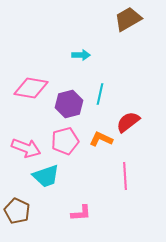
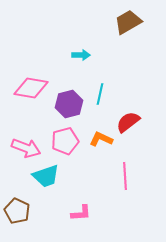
brown trapezoid: moved 3 px down
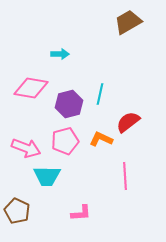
cyan arrow: moved 21 px left, 1 px up
cyan trapezoid: moved 1 px right; rotated 20 degrees clockwise
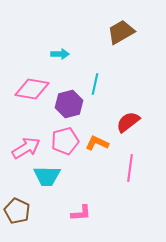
brown trapezoid: moved 7 px left, 10 px down
pink diamond: moved 1 px right, 1 px down
cyan line: moved 5 px left, 10 px up
orange L-shape: moved 4 px left, 4 px down
pink arrow: rotated 52 degrees counterclockwise
pink line: moved 5 px right, 8 px up; rotated 12 degrees clockwise
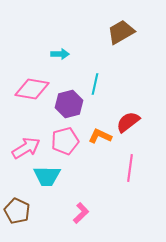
orange L-shape: moved 3 px right, 7 px up
pink L-shape: rotated 40 degrees counterclockwise
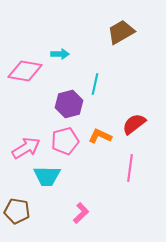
pink diamond: moved 7 px left, 18 px up
red semicircle: moved 6 px right, 2 px down
brown pentagon: rotated 15 degrees counterclockwise
